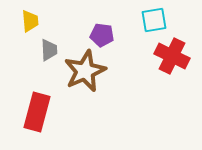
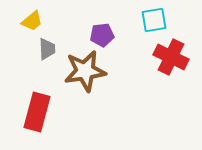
yellow trapezoid: moved 2 px right; rotated 55 degrees clockwise
purple pentagon: rotated 15 degrees counterclockwise
gray trapezoid: moved 2 px left, 1 px up
red cross: moved 1 px left, 1 px down
brown star: rotated 15 degrees clockwise
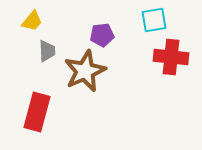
yellow trapezoid: rotated 10 degrees counterclockwise
gray trapezoid: moved 2 px down
red cross: rotated 20 degrees counterclockwise
brown star: rotated 15 degrees counterclockwise
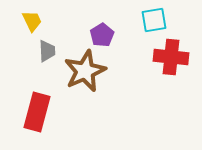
yellow trapezoid: rotated 65 degrees counterclockwise
purple pentagon: rotated 25 degrees counterclockwise
